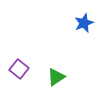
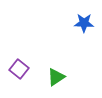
blue star: rotated 24 degrees clockwise
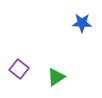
blue star: moved 2 px left
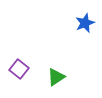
blue star: moved 3 px right; rotated 24 degrees counterclockwise
